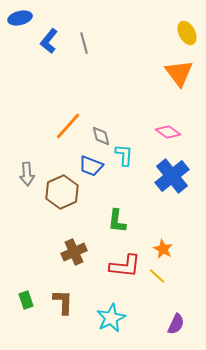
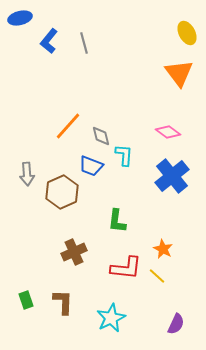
red L-shape: moved 1 px right, 2 px down
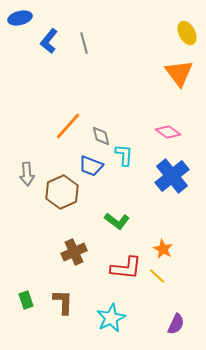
green L-shape: rotated 60 degrees counterclockwise
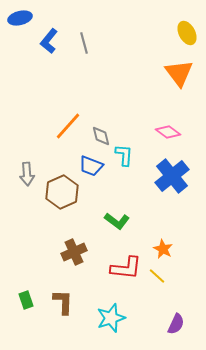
cyan star: rotated 8 degrees clockwise
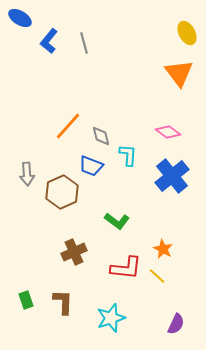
blue ellipse: rotated 45 degrees clockwise
cyan L-shape: moved 4 px right
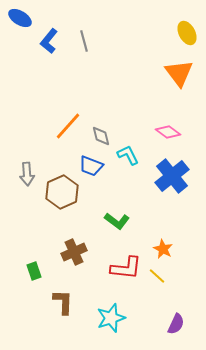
gray line: moved 2 px up
cyan L-shape: rotated 30 degrees counterclockwise
green rectangle: moved 8 px right, 29 px up
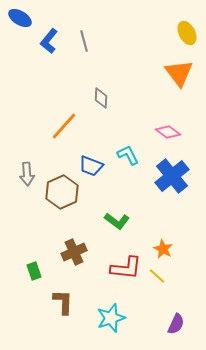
orange line: moved 4 px left
gray diamond: moved 38 px up; rotated 15 degrees clockwise
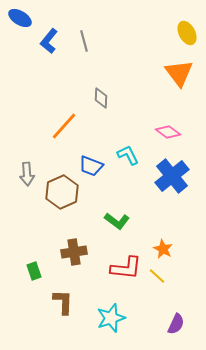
brown cross: rotated 15 degrees clockwise
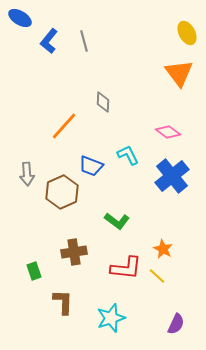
gray diamond: moved 2 px right, 4 px down
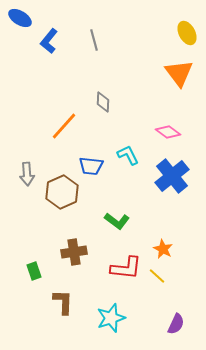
gray line: moved 10 px right, 1 px up
blue trapezoid: rotated 15 degrees counterclockwise
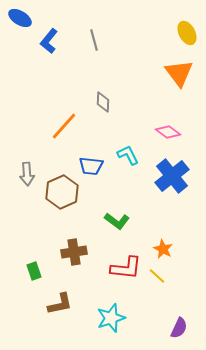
brown L-shape: moved 3 px left, 2 px down; rotated 76 degrees clockwise
purple semicircle: moved 3 px right, 4 px down
